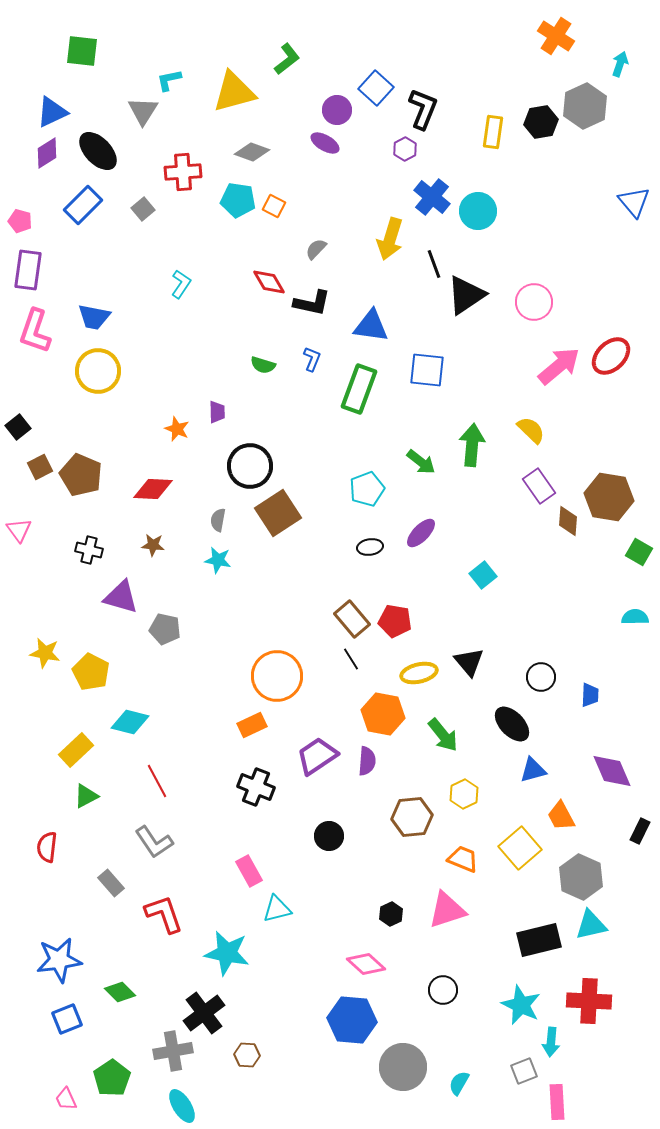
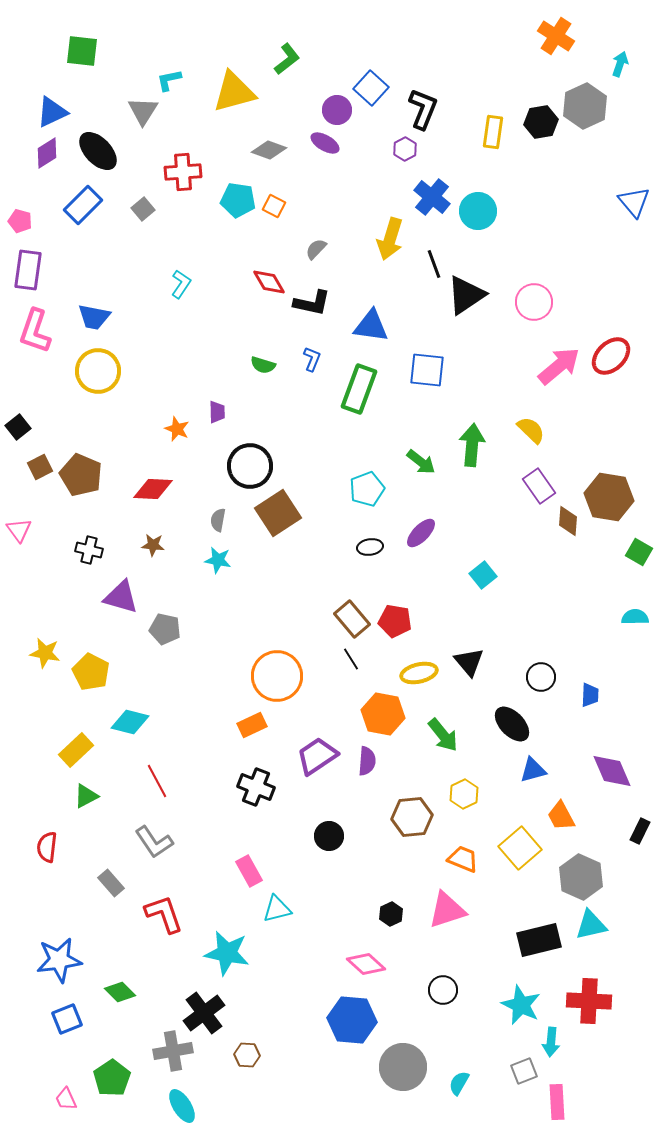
blue square at (376, 88): moved 5 px left
gray diamond at (252, 152): moved 17 px right, 2 px up
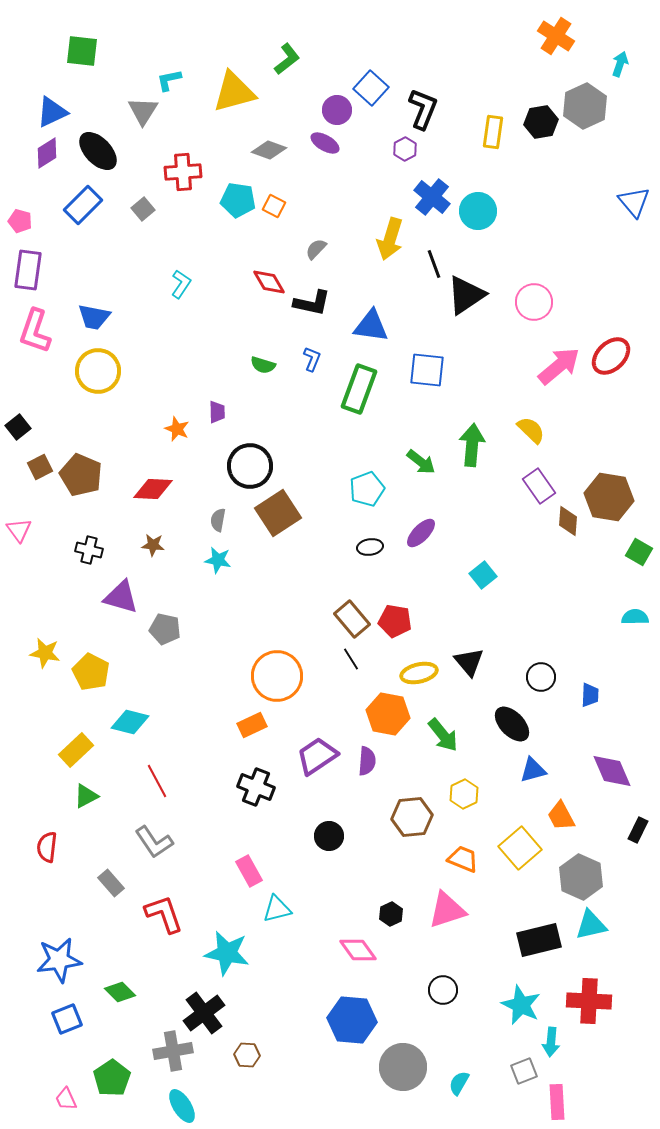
orange hexagon at (383, 714): moved 5 px right
black rectangle at (640, 831): moved 2 px left, 1 px up
pink diamond at (366, 964): moved 8 px left, 14 px up; rotated 12 degrees clockwise
